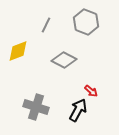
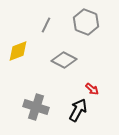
red arrow: moved 1 px right, 2 px up
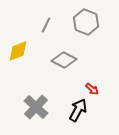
gray cross: rotated 25 degrees clockwise
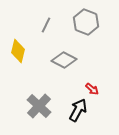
yellow diamond: rotated 55 degrees counterclockwise
gray cross: moved 3 px right, 1 px up
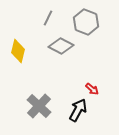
gray line: moved 2 px right, 7 px up
gray diamond: moved 3 px left, 14 px up
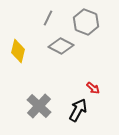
red arrow: moved 1 px right, 1 px up
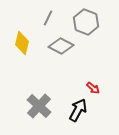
yellow diamond: moved 4 px right, 8 px up
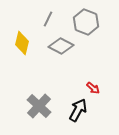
gray line: moved 1 px down
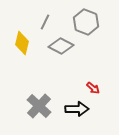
gray line: moved 3 px left, 3 px down
black arrow: moved 1 px left, 1 px up; rotated 60 degrees clockwise
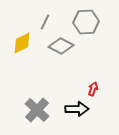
gray hexagon: rotated 25 degrees counterclockwise
yellow diamond: rotated 50 degrees clockwise
red arrow: moved 1 px down; rotated 112 degrees counterclockwise
gray cross: moved 2 px left, 4 px down
